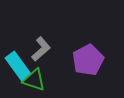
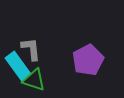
gray L-shape: moved 10 px left; rotated 55 degrees counterclockwise
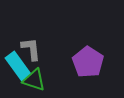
purple pentagon: moved 2 px down; rotated 12 degrees counterclockwise
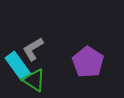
gray L-shape: moved 2 px right; rotated 115 degrees counterclockwise
green triangle: rotated 15 degrees clockwise
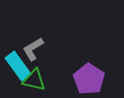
purple pentagon: moved 1 px right, 17 px down
green triangle: rotated 20 degrees counterclockwise
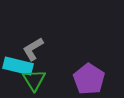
cyan rectangle: rotated 40 degrees counterclockwise
green triangle: rotated 45 degrees clockwise
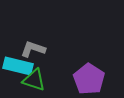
gray L-shape: rotated 50 degrees clockwise
green triangle: rotated 40 degrees counterclockwise
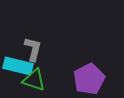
gray L-shape: rotated 85 degrees clockwise
purple pentagon: rotated 12 degrees clockwise
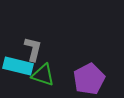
green triangle: moved 9 px right, 5 px up
